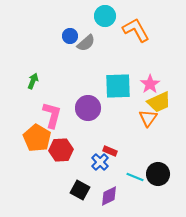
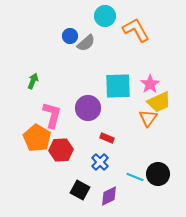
red rectangle: moved 3 px left, 13 px up
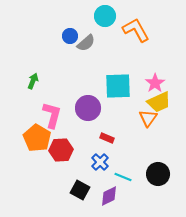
pink star: moved 5 px right, 1 px up
cyan line: moved 12 px left
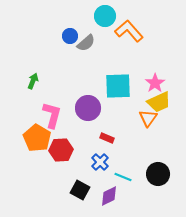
orange L-shape: moved 7 px left, 1 px down; rotated 12 degrees counterclockwise
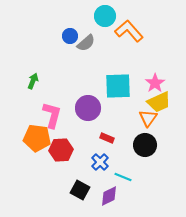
orange pentagon: rotated 24 degrees counterclockwise
black circle: moved 13 px left, 29 px up
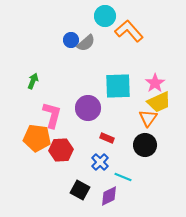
blue circle: moved 1 px right, 4 px down
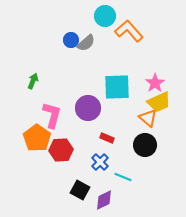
cyan square: moved 1 px left, 1 px down
orange triangle: rotated 24 degrees counterclockwise
orange pentagon: rotated 28 degrees clockwise
purple diamond: moved 5 px left, 4 px down
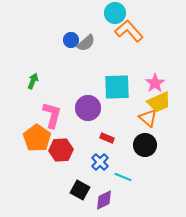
cyan circle: moved 10 px right, 3 px up
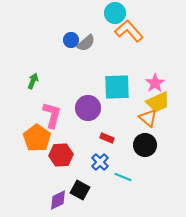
yellow trapezoid: moved 1 px left
red hexagon: moved 5 px down
purple diamond: moved 46 px left
